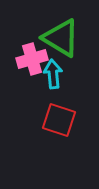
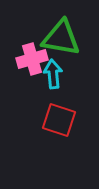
green triangle: rotated 21 degrees counterclockwise
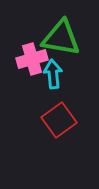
red square: rotated 36 degrees clockwise
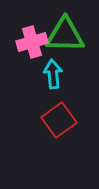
green triangle: moved 4 px right, 3 px up; rotated 9 degrees counterclockwise
pink cross: moved 17 px up
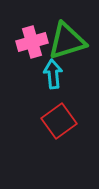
green triangle: moved 2 px right, 6 px down; rotated 18 degrees counterclockwise
red square: moved 1 px down
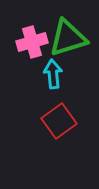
green triangle: moved 1 px right, 3 px up
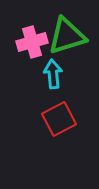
green triangle: moved 1 px left, 2 px up
red square: moved 2 px up; rotated 8 degrees clockwise
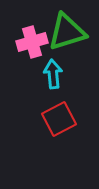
green triangle: moved 4 px up
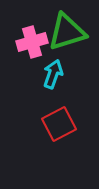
cyan arrow: rotated 24 degrees clockwise
red square: moved 5 px down
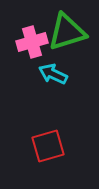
cyan arrow: rotated 84 degrees counterclockwise
red square: moved 11 px left, 22 px down; rotated 12 degrees clockwise
